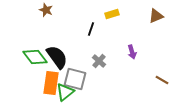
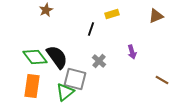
brown star: rotated 24 degrees clockwise
orange rectangle: moved 19 px left, 3 px down
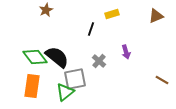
purple arrow: moved 6 px left
black semicircle: rotated 15 degrees counterclockwise
gray square: rotated 25 degrees counterclockwise
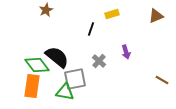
green diamond: moved 2 px right, 8 px down
green triangle: rotated 48 degrees clockwise
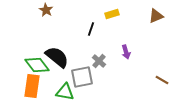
brown star: rotated 16 degrees counterclockwise
gray square: moved 7 px right, 2 px up
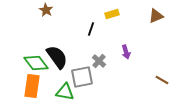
black semicircle: rotated 15 degrees clockwise
green diamond: moved 1 px left, 2 px up
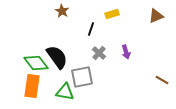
brown star: moved 16 px right, 1 px down
gray cross: moved 8 px up
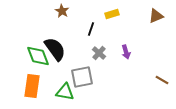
black semicircle: moved 2 px left, 8 px up
green diamond: moved 2 px right, 7 px up; rotated 15 degrees clockwise
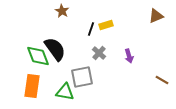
yellow rectangle: moved 6 px left, 11 px down
purple arrow: moved 3 px right, 4 px down
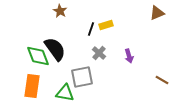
brown star: moved 2 px left
brown triangle: moved 1 px right, 3 px up
green triangle: moved 1 px down
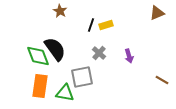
black line: moved 4 px up
orange rectangle: moved 8 px right
